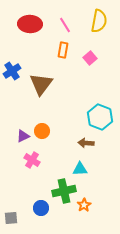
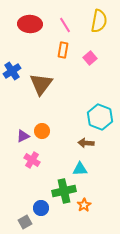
gray square: moved 14 px right, 4 px down; rotated 24 degrees counterclockwise
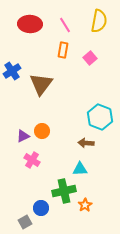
orange star: moved 1 px right
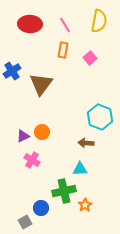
orange circle: moved 1 px down
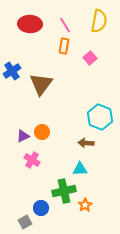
orange rectangle: moved 1 px right, 4 px up
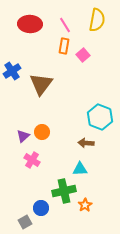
yellow semicircle: moved 2 px left, 1 px up
pink square: moved 7 px left, 3 px up
purple triangle: rotated 16 degrees counterclockwise
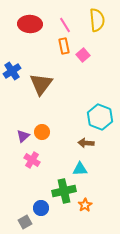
yellow semicircle: rotated 15 degrees counterclockwise
orange rectangle: rotated 21 degrees counterclockwise
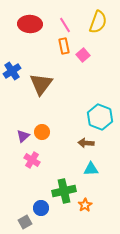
yellow semicircle: moved 1 px right, 2 px down; rotated 25 degrees clockwise
cyan triangle: moved 11 px right
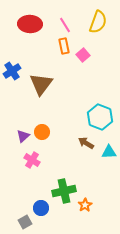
brown arrow: rotated 28 degrees clockwise
cyan triangle: moved 18 px right, 17 px up
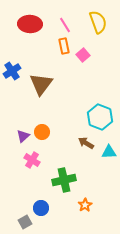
yellow semicircle: rotated 40 degrees counterclockwise
green cross: moved 11 px up
